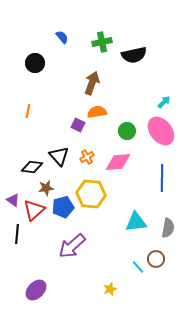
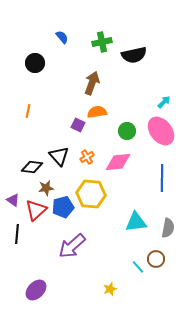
red triangle: moved 2 px right
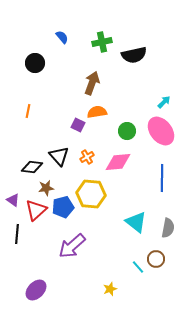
cyan triangle: rotated 45 degrees clockwise
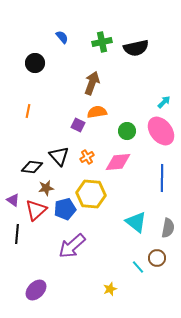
black semicircle: moved 2 px right, 7 px up
blue pentagon: moved 2 px right, 2 px down
brown circle: moved 1 px right, 1 px up
